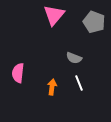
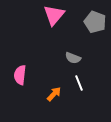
gray pentagon: moved 1 px right
gray semicircle: moved 1 px left
pink semicircle: moved 2 px right, 2 px down
orange arrow: moved 2 px right, 7 px down; rotated 35 degrees clockwise
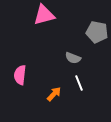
pink triangle: moved 10 px left; rotated 35 degrees clockwise
gray pentagon: moved 2 px right, 10 px down; rotated 10 degrees counterclockwise
